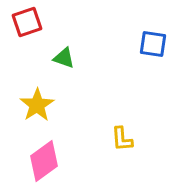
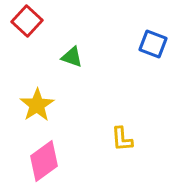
red square: moved 1 px up; rotated 28 degrees counterclockwise
blue square: rotated 12 degrees clockwise
green triangle: moved 8 px right, 1 px up
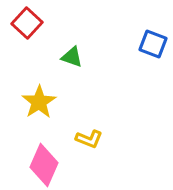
red square: moved 2 px down
yellow star: moved 2 px right, 3 px up
yellow L-shape: moved 33 px left; rotated 64 degrees counterclockwise
pink diamond: moved 4 px down; rotated 30 degrees counterclockwise
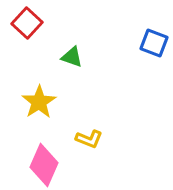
blue square: moved 1 px right, 1 px up
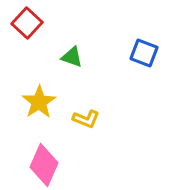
blue square: moved 10 px left, 10 px down
yellow L-shape: moved 3 px left, 20 px up
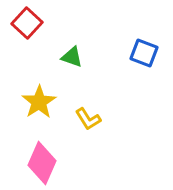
yellow L-shape: moved 2 px right; rotated 36 degrees clockwise
pink diamond: moved 2 px left, 2 px up
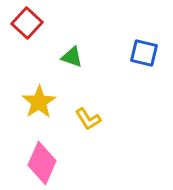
blue square: rotated 8 degrees counterclockwise
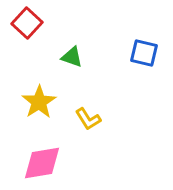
pink diamond: rotated 57 degrees clockwise
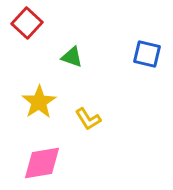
blue square: moved 3 px right, 1 px down
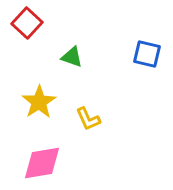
yellow L-shape: rotated 8 degrees clockwise
